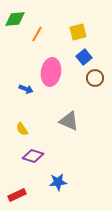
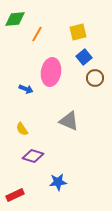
red rectangle: moved 2 px left
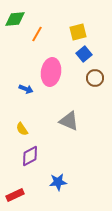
blue square: moved 3 px up
purple diamond: moved 3 px left; rotated 45 degrees counterclockwise
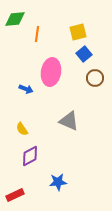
orange line: rotated 21 degrees counterclockwise
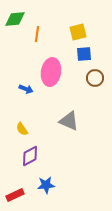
blue square: rotated 35 degrees clockwise
blue star: moved 12 px left, 3 px down
